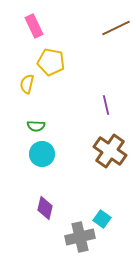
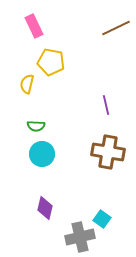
brown cross: moved 2 px left, 1 px down; rotated 24 degrees counterclockwise
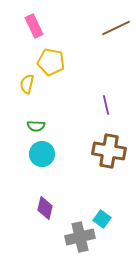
brown cross: moved 1 px right, 1 px up
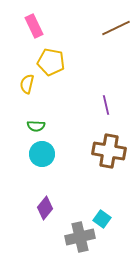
purple diamond: rotated 25 degrees clockwise
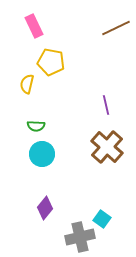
brown cross: moved 2 px left, 4 px up; rotated 32 degrees clockwise
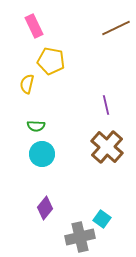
yellow pentagon: moved 1 px up
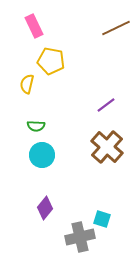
purple line: rotated 66 degrees clockwise
cyan circle: moved 1 px down
cyan square: rotated 18 degrees counterclockwise
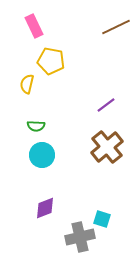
brown line: moved 1 px up
brown cross: rotated 8 degrees clockwise
purple diamond: rotated 30 degrees clockwise
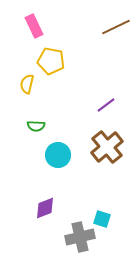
cyan circle: moved 16 px right
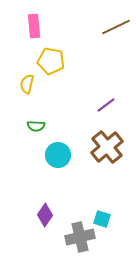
pink rectangle: rotated 20 degrees clockwise
purple diamond: moved 7 px down; rotated 35 degrees counterclockwise
